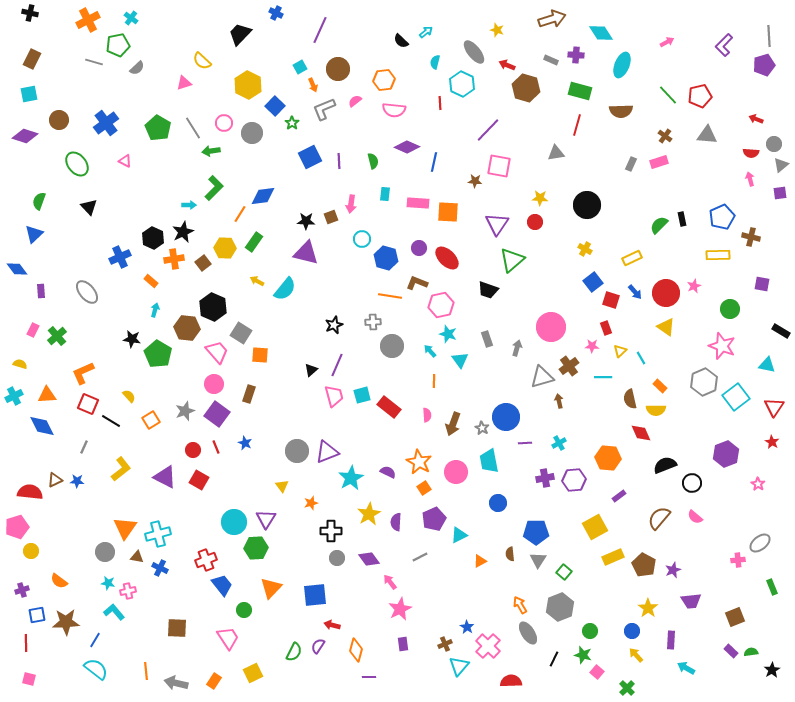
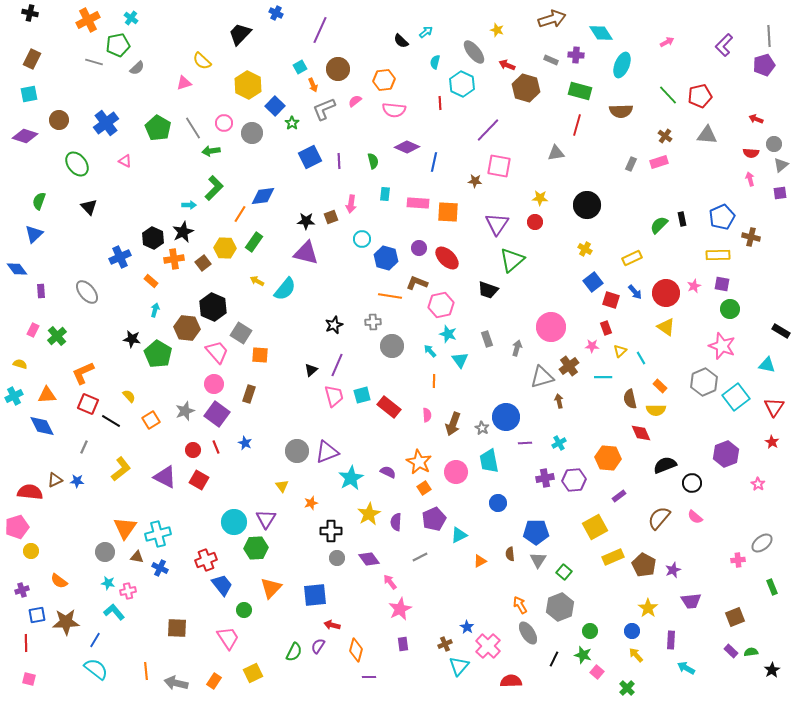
purple square at (762, 284): moved 40 px left
gray ellipse at (760, 543): moved 2 px right
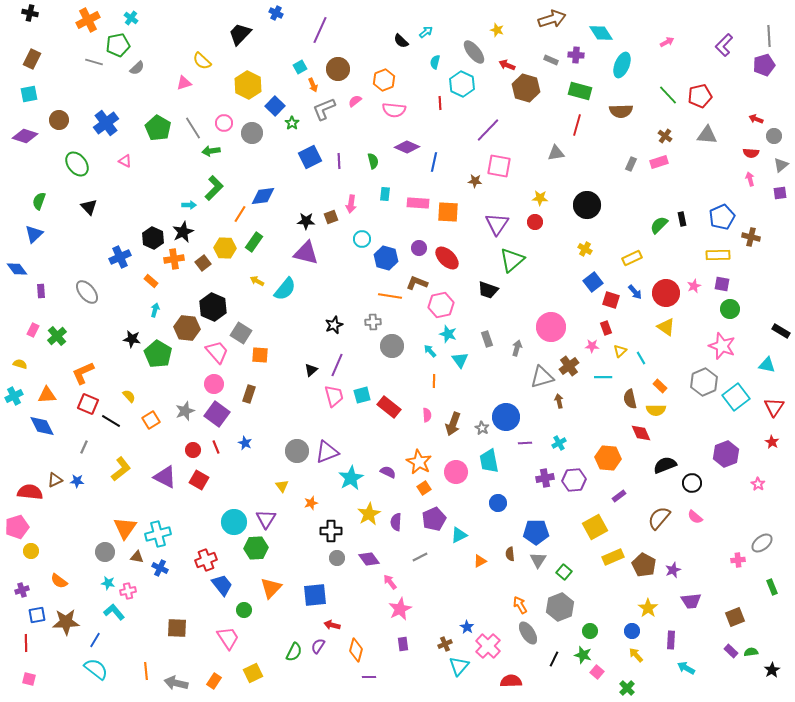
orange hexagon at (384, 80): rotated 15 degrees counterclockwise
gray circle at (774, 144): moved 8 px up
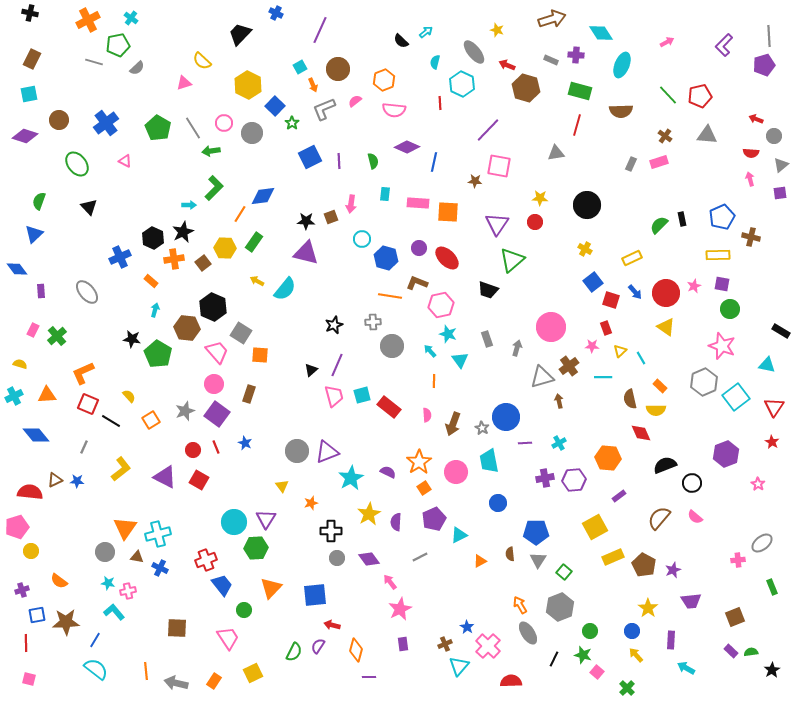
blue diamond at (42, 426): moved 6 px left, 9 px down; rotated 12 degrees counterclockwise
orange star at (419, 462): rotated 10 degrees clockwise
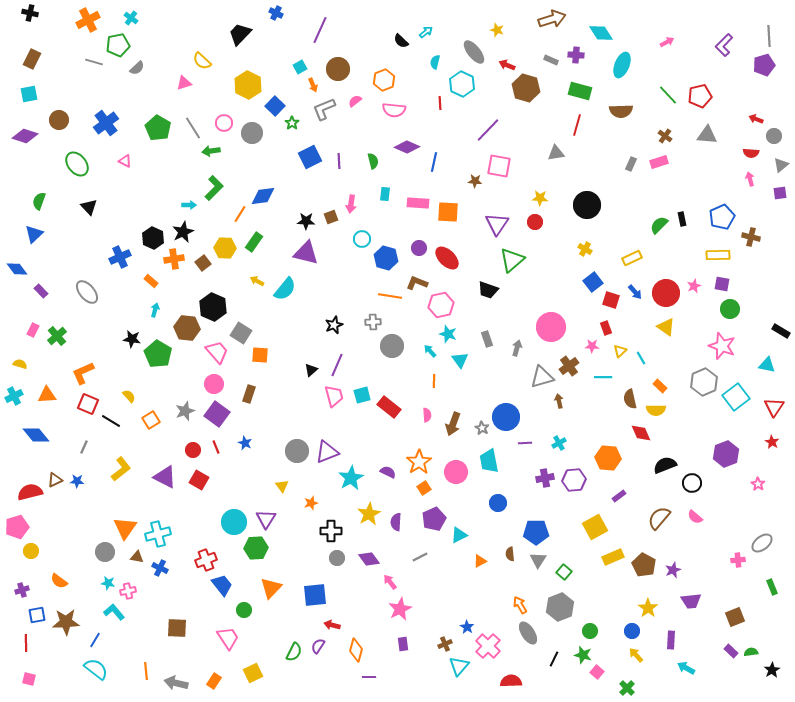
purple rectangle at (41, 291): rotated 40 degrees counterclockwise
red semicircle at (30, 492): rotated 20 degrees counterclockwise
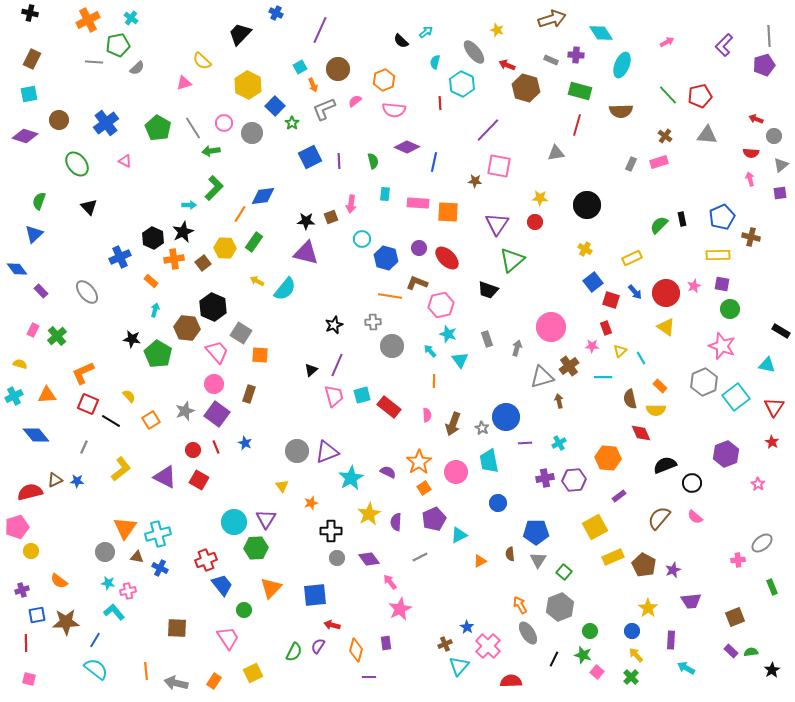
gray line at (94, 62): rotated 12 degrees counterclockwise
purple rectangle at (403, 644): moved 17 px left, 1 px up
green cross at (627, 688): moved 4 px right, 11 px up
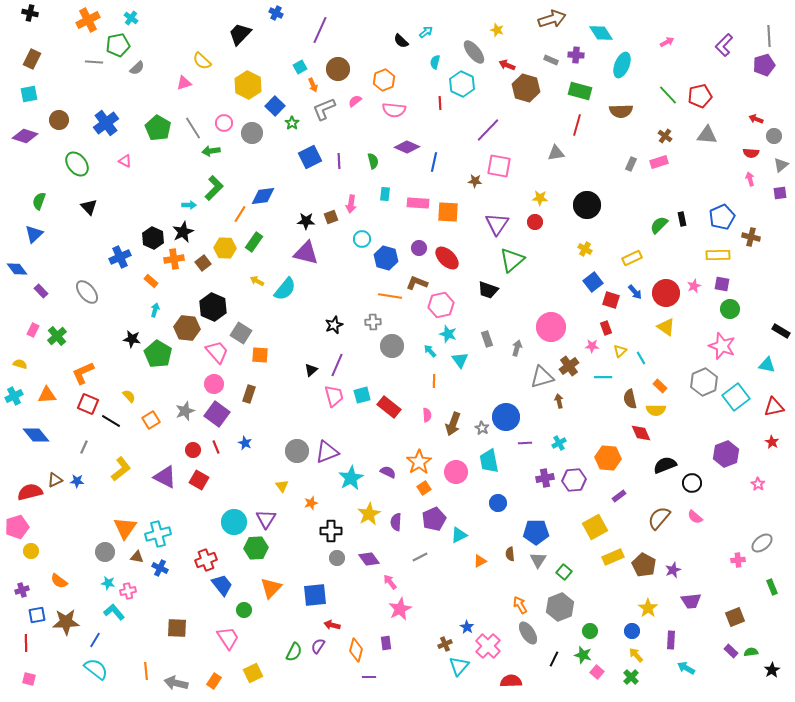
red triangle at (774, 407): rotated 45 degrees clockwise
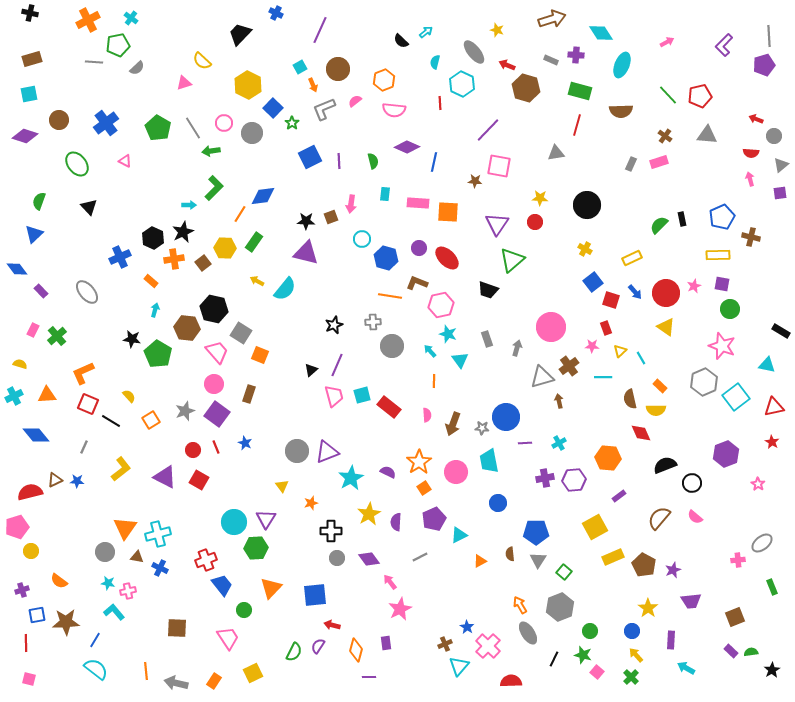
brown rectangle at (32, 59): rotated 48 degrees clockwise
blue square at (275, 106): moved 2 px left, 2 px down
black hexagon at (213, 307): moved 1 px right, 2 px down; rotated 12 degrees counterclockwise
orange square at (260, 355): rotated 18 degrees clockwise
gray star at (482, 428): rotated 24 degrees counterclockwise
